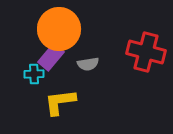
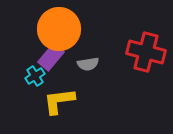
cyan cross: moved 1 px right, 2 px down; rotated 30 degrees counterclockwise
yellow L-shape: moved 1 px left, 1 px up
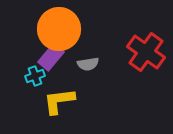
red cross: rotated 21 degrees clockwise
cyan cross: rotated 12 degrees clockwise
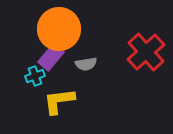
red cross: rotated 12 degrees clockwise
gray semicircle: moved 2 px left
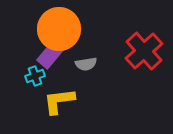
red cross: moved 2 px left, 1 px up
purple rectangle: moved 1 px left, 2 px up
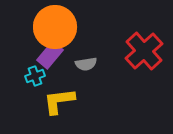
orange circle: moved 4 px left, 2 px up
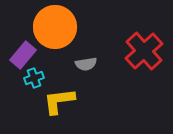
purple rectangle: moved 27 px left
cyan cross: moved 1 px left, 2 px down
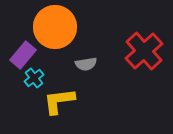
cyan cross: rotated 18 degrees counterclockwise
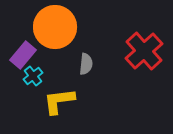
gray semicircle: rotated 75 degrees counterclockwise
cyan cross: moved 1 px left, 2 px up
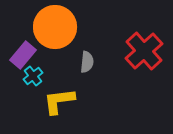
gray semicircle: moved 1 px right, 2 px up
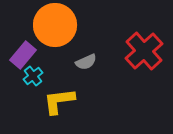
orange circle: moved 2 px up
gray semicircle: moved 1 px left; rotated 60 degrees clockwise
